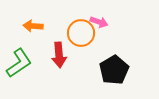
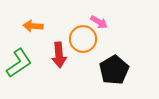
pink arrow: rotated 12 degrees clockwise
orange circle: moved 2 px right, 6 px down
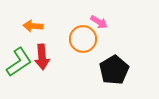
red arrow: moved 17 px left, 2 px down
green L-shape: moved 1 px up
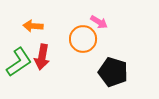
red arrow: rotated 15 degrees clockwise
black pentagon: moved 1 px left, 2 px down; rotated 24 degrees counterclockwise
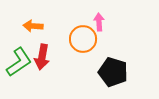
pink arrow: rotated 126 degrees counterclockwise
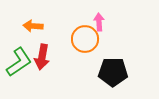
orange circle: moved 2 px right
black pentagon: rotated 16 degrees counterclockwise
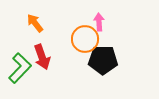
orange arrow: moved 2 px right, 3 px up; rotated 48 degrees clockwise
red arrow: rotated 30 degrees counterclockwise
green L-shape: moved 1 px right, 6 px down; rotated 12 degrees counterclockwise
black pentagon: moved 10 px left, 12 px up
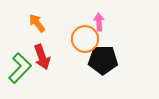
orange arrow: moved 2 px right
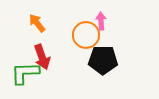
pink arrow: moved 2 px right, 1 px up
orange circle: moved 1 px right, 4 px up
green L-shape: moved 5 px right, 5 px down; rotated 136 degrees counterclockwise
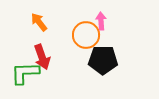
orange arrow: moved 2 px right, 1 px up
